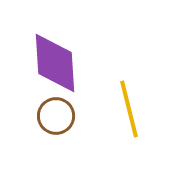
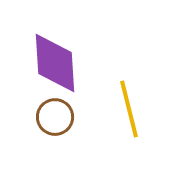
brown circle: moved 1 px left, 1 px down
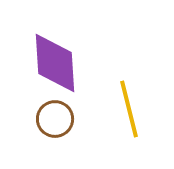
brown circle: moved 2 px down
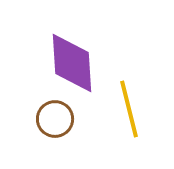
purple diamond: moved 17 px right
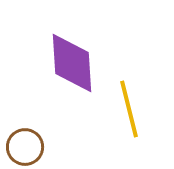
brown circle: moved 30 px left, 28 px down
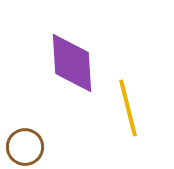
yellow line: moved 1 px left, 1 px up
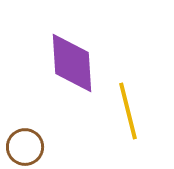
yellow line: moved 3 px down
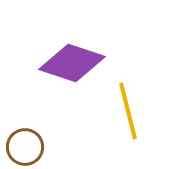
purple diamond: rotated 68 degrees counterclockwise
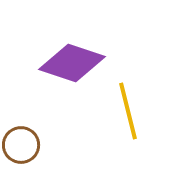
brown circle: moved 4 px left, 2 px up
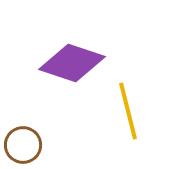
brown circle: moved 2 px right
